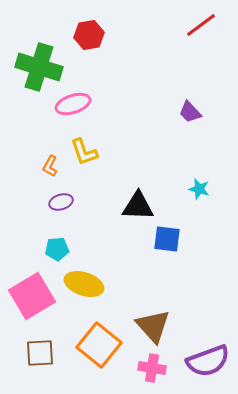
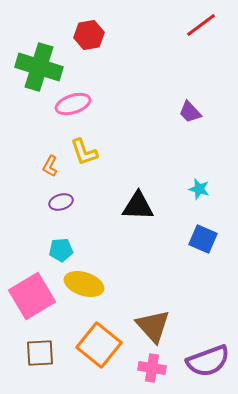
blue square: moved 36 px right; rotated 16 degrees clockwise
cyan pentagon: moved 4 px right, 1 px down
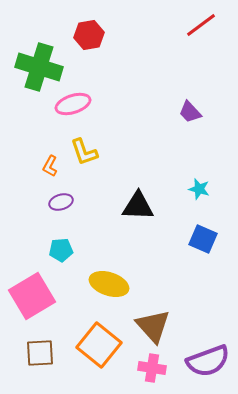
yellow ellipse: moved 25 px right
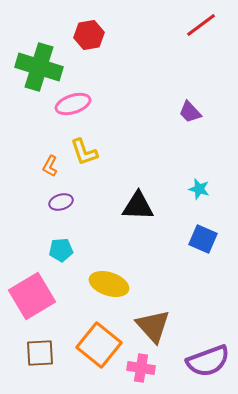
pink cross: moved 11 px left
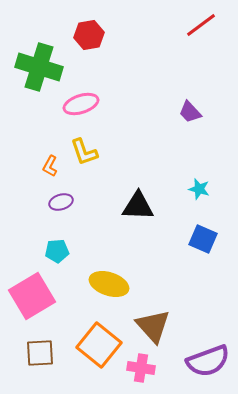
pink ellipse: moved 8 px right
cyan pentagon: moved 4 px left, 1 px down
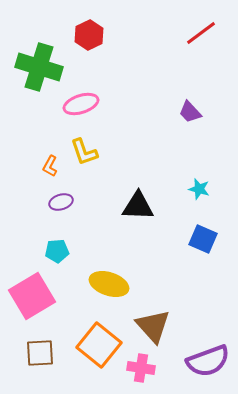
red line: moved 8 px down
red hexagon: rotated 16 degrees counterclockwise
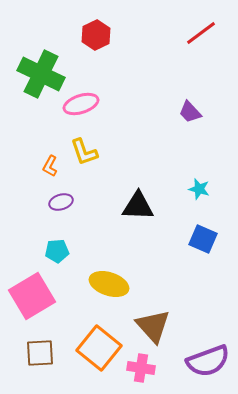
red hexagon: moved 7 px right
green cross: moved 2 px right, 7 px down; rotated 9 degrees clockwise
orange square: moved 3 px down
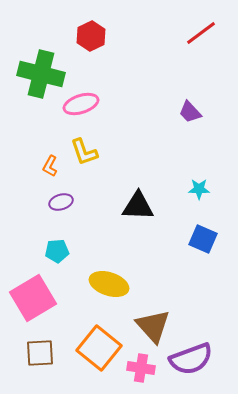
red hexagon: moved 5 px left, 1 px down
green cross: rotated 12 degrees counterclockwise
cyan star: rotated 15 degrees counterclockwise
pink square: moved 1 px right, 2 px down
purple semicircle: moved 17 px left, 2 px up
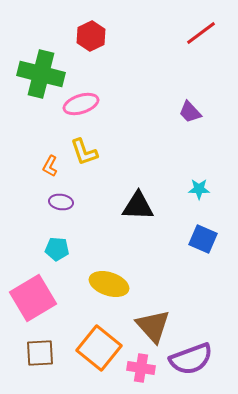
purple ellipse: rotated 25 degrees clockwise
cyan pentagon: moved 2 px up; rotated 10 degrees clockwise
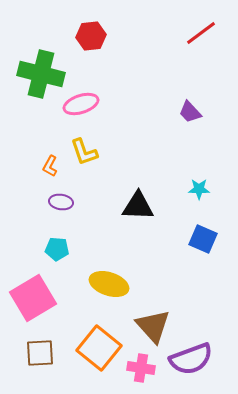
red hexagon: rotated 20 degrees clockwise
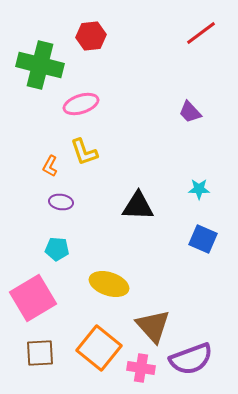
green cross: moved 1 px left, 9 px up
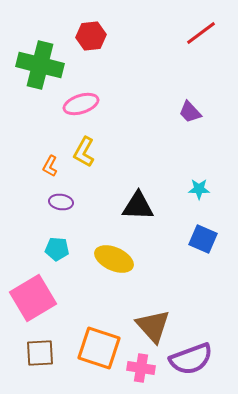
yellow L-shape: rotated 48 degrees clockwise
yellow ellipse: moved 5 px right, 25 px up; rotated 6 degrees clockwise
orange square: rotated 21 degrees counterclockwise
